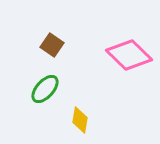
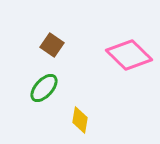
green ellipse: moved 1 px left, 1 px up
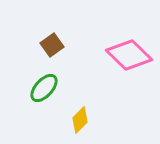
brown square: rotated 20 degrees clockwise
yellow diamond: rotated 36 degrees clockwise
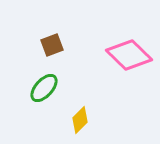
brown square: rotated 15 degrees clockwise
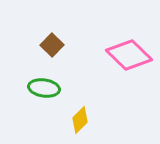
brown square: rotated 25 degrees counterclockwise
green ellipse: rotated 56 degrees clockwise
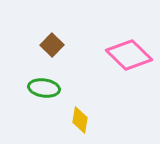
yellow diamond: rotated 36 degrees counterclockwise
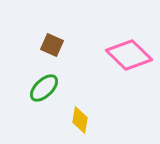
brown square: rotated 20 degrees counterclockwise
green ellipse: rotated 52 degrees counterclockwise
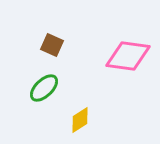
pink diamond: moved 1 px left, 1 px down; rotated 36 degrees counterclockwise
yellow diamond: rotated 48 degrees clockwise
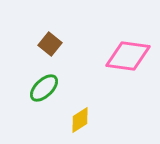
brown square: moved 2 px left, 1 px up; rotated 15 degrees clockwise
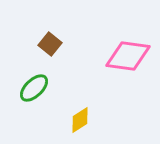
green ellipse: moved 10 px left
